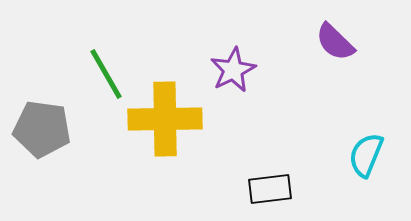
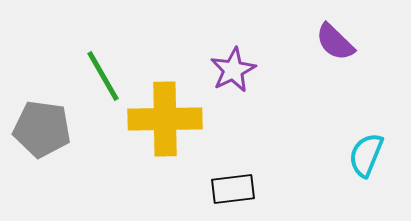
green line: moved 3 px left, 2 px down
black rectangle: moved 37 px left
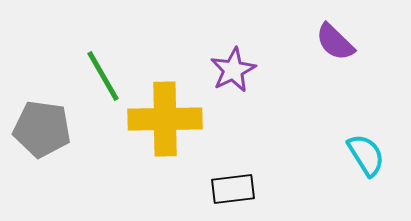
cyan semicircle: rotated 126 degrees clockwise
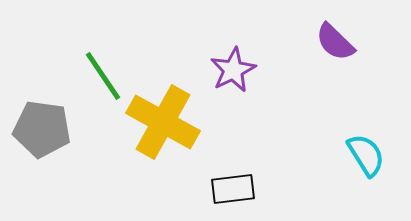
green line: rotated 4 degrees counterclockwise
yellow cross: moved 2 px left, 3 px down; rotated 30 degrees clockwise
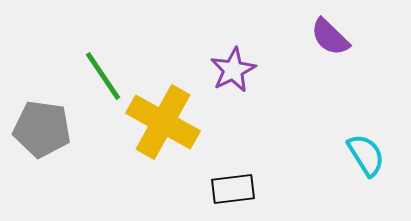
purple semicircle: moved 5 px left, 5 px up
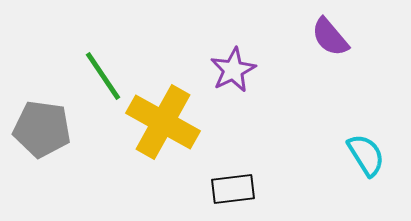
purple semicircle: rotated 6 degrees clockwise
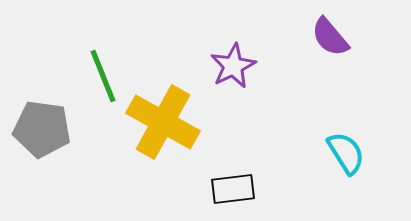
purple star: moved 4 px up
green line: rotated 12 degrees clockwise
cyan semicircle: moved 20 px left, 2 px up
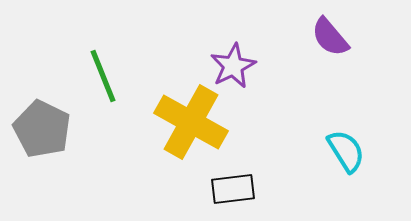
yellow cross: moved 28 px right
gray pentagon: rotated 18 degrees clockwise
cyan semicircle: moved 2 px up
